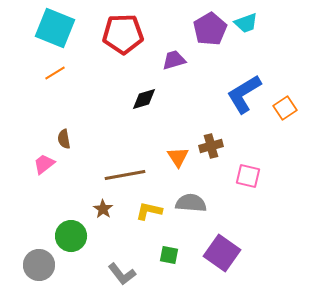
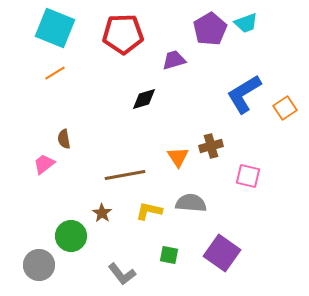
brown star: moved 1 px left, 4 px down
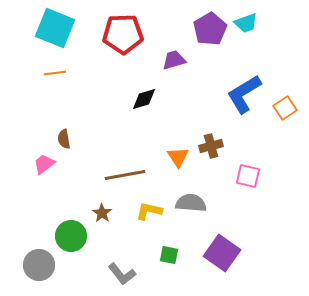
orange line: rotated 25 degrees clockwise
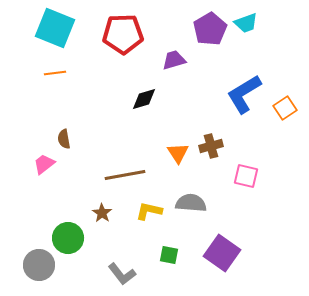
orange triangle: moved 4 px up
pink square: moved 2 px left
green circle: moved 3 px left, 2 px down
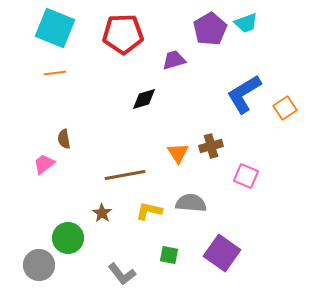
pink square: rotated 10 degrees clockwise
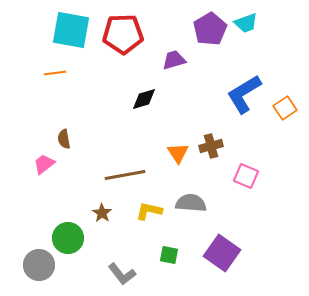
cyan square: moved 16 px right, 2 px down; rotated 12 degrees counterclockwise
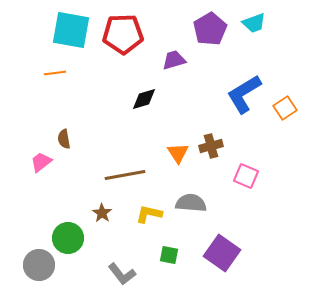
cyan trapezoid: moved 8 px right
pink trapezoid: moved 3 px left, 2 px up
yellow L-shape: moved 3 px down
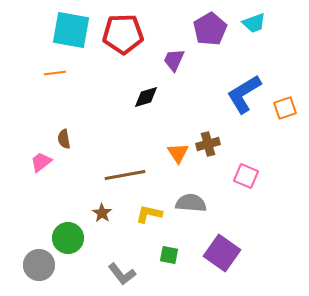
purple trapezoid: rotated 50 degrees counterclockwise
black diamond: moved 2 px right, 2 px up
orange square: rotated 15 degrees clockwise
brown cross: moved 3 px left, 2 px up
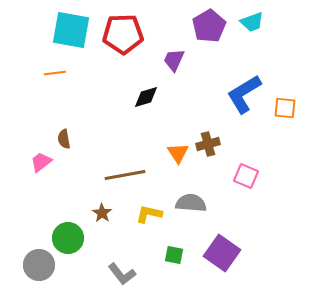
cyan trapezoid: moved 2 px left, 1 px up
purple pentagon: moved 1 px left, 3 px up
orange square: rotated 25 degrees clockwise
green square: moved 5 px right
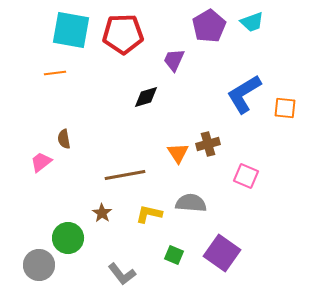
green square: rotated 12 degrees clockwise
